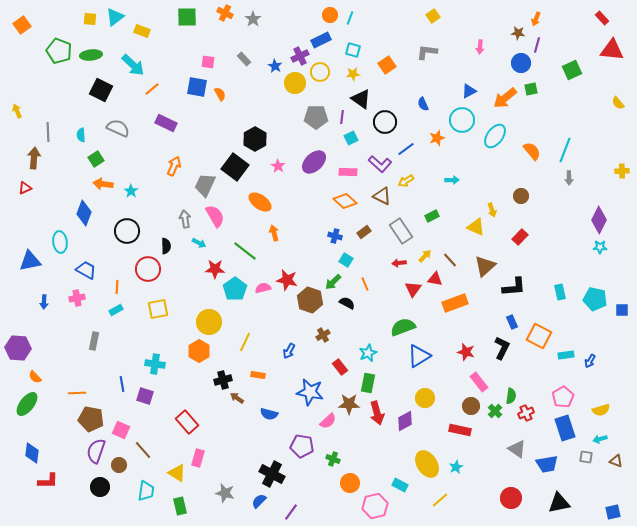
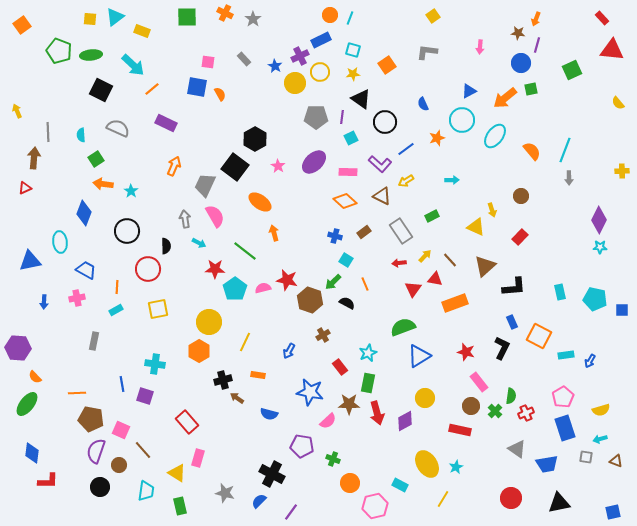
yellow line at (440, 500): moved 3 px right, 1 px up; rotated 18 degrees counterclockwise
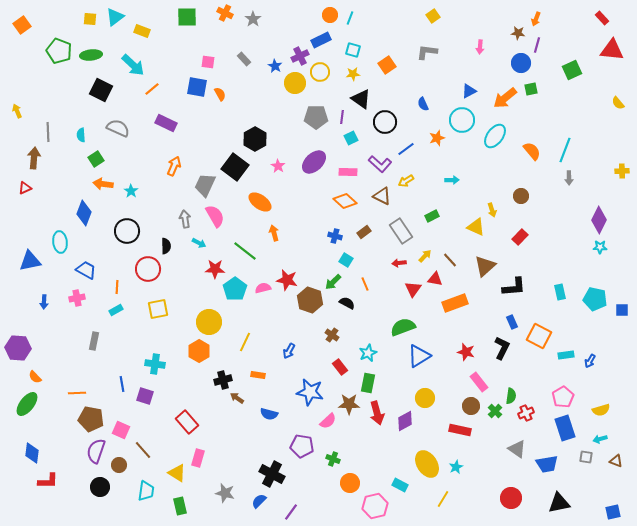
brown cross at (323, 335): moved 9 px right; rotated 24 degrees counterclockwise
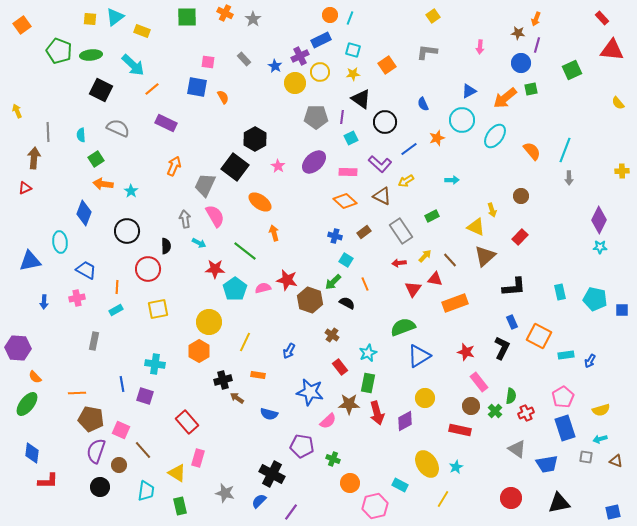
orange semicircle at (220, 94): moved 3 px right, 3 px down
blue line at (406, 149): moved 3 px right
brown triangle at (485, 266): moved 10 px up
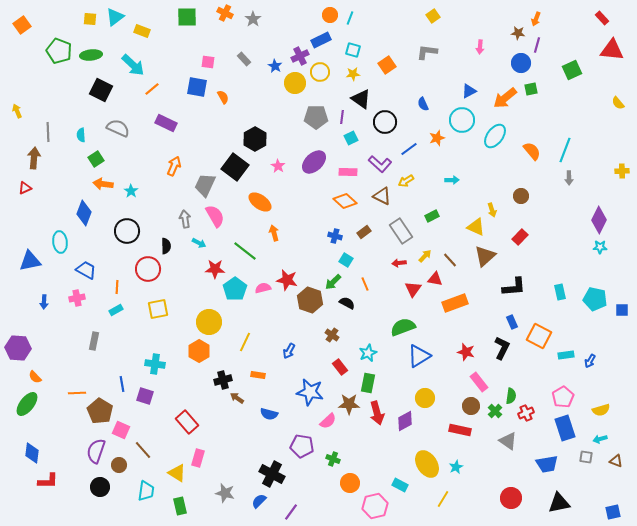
brown pentagon at (91, 419): moved 9 px right, 8 px up; rotated 20 degrees clockwise
gray triangle at (517, 449): moved 9 px left, 8 px up
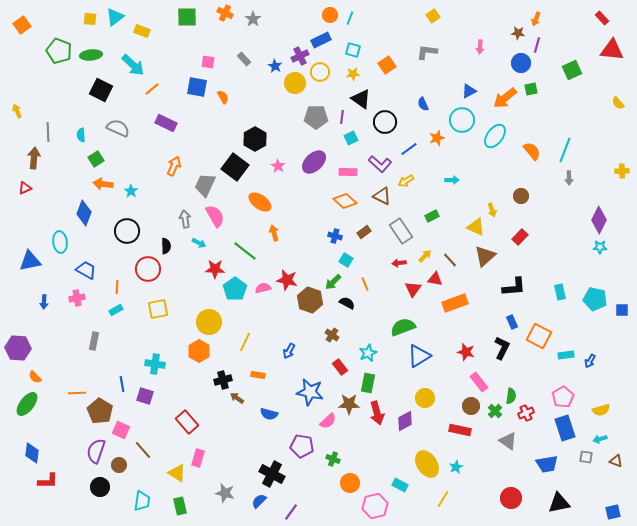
cyan trapezoid at (146, 491): moved 4 px left, 10 px down
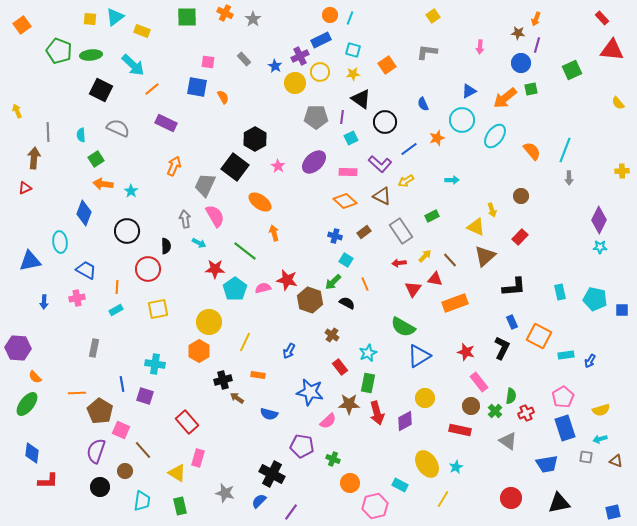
green semicircle at (403, 327): rotated 130 degrees counterclockwise
gray rectangle at (94, 341): moved 7 px down
brown circle at (119, 465): moved 6 px right, 6 px down
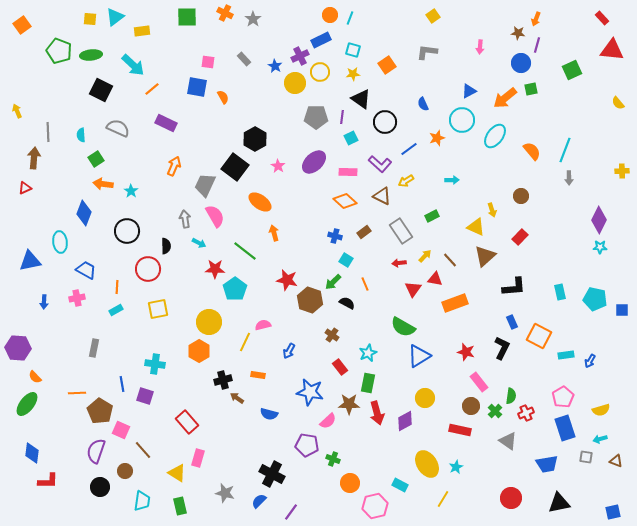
yellow rectangle at (142, 31): rotated 28 degrees counterclockwise
pink semicircle at (263, 288): moved 37 px down
purple pentagon at (302, 446): moved 5 px right, 1 px up
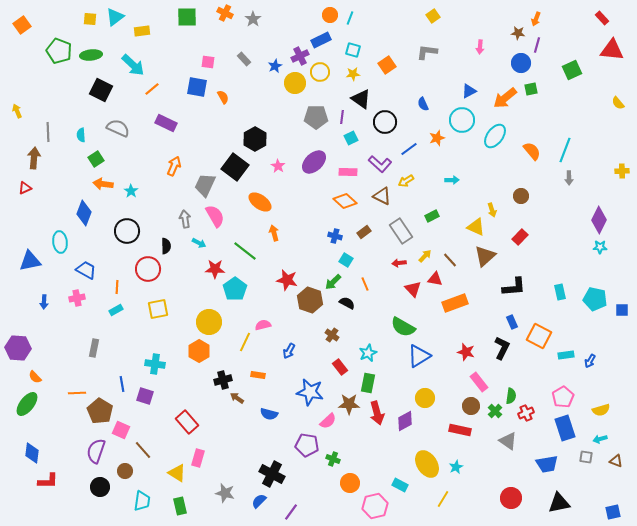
blue star at (275, 66): rotated 16 degrees clockwise
red triangle at (413, 289): rotated 18 degrees counterclockwise
